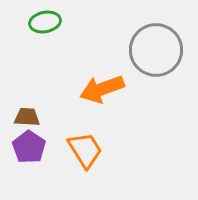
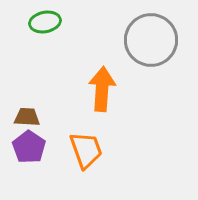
gray circle: moved 5 px left, 10 px up
orange arrow: rotated 114 degrees clockwise
orange trapezoid: moved 1 px right; rotated 12 degrees clockwise
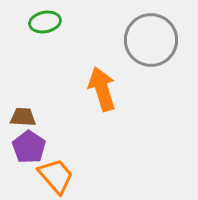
orange arrow: rotated 21 degrees counterclockwise
brown trapezoid: moved 4 px left
orange trapezoid: moved 30 px left, 26 px down; rotated 21 degrees counterclockwise
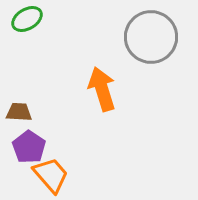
green ellipse: moved 18 px left, 3 px up; rotated 20 degrees counterclockwise
gray circle: moved 3 px up
brown trapezoid: moved 4 px left, 5 px up
orange trapezoid: moved 5 px left, 1 px up
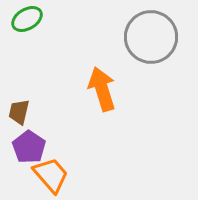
brown trapezoid: rotated 80 degrees counterclockwise
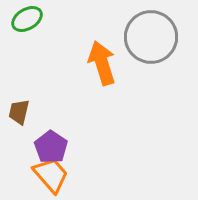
orange arrow: moved 26 px up
purple pentagon: moved 22 px right
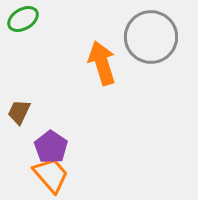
green ellipse: moved 4 px left
brown trapezoid: rotated 12 degrees clockwise
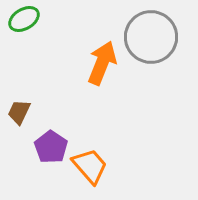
green ellipse: moved 1 px right
orange arrow: rotated 39 degrees clockwise
orange trapezoid: moved 39 px right, 9 px up
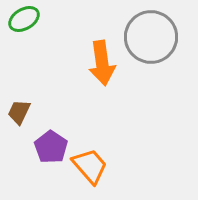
orange arrow: rotated 150 degrees clockwise
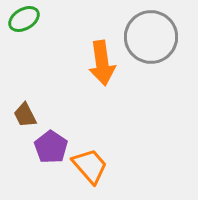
brown trapezoid: moved 6 px right, 3 px down; rotated 52 degrees counterclockwise
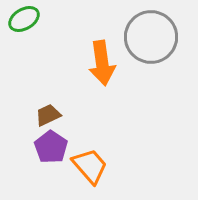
brown trapezoid: moved 23 px right; rotated 92 degrees clockwise
